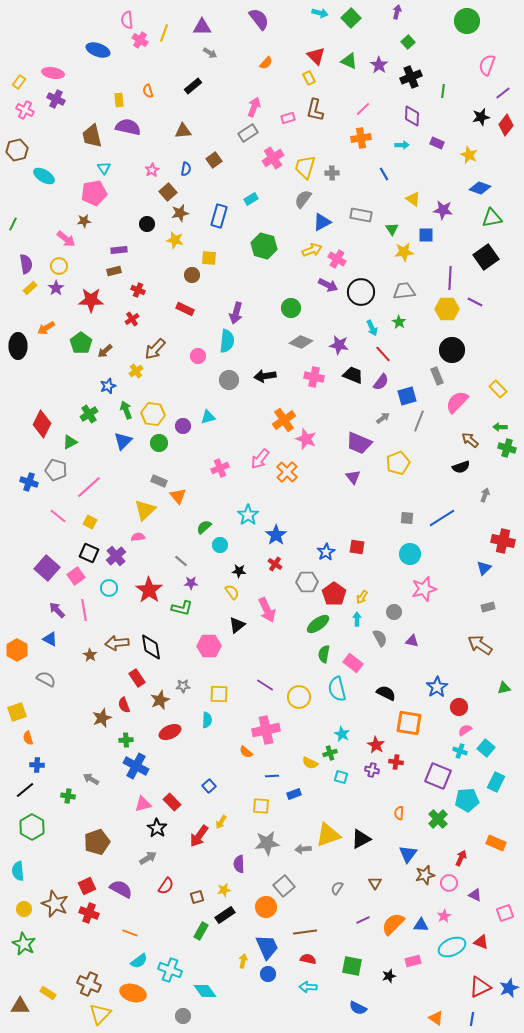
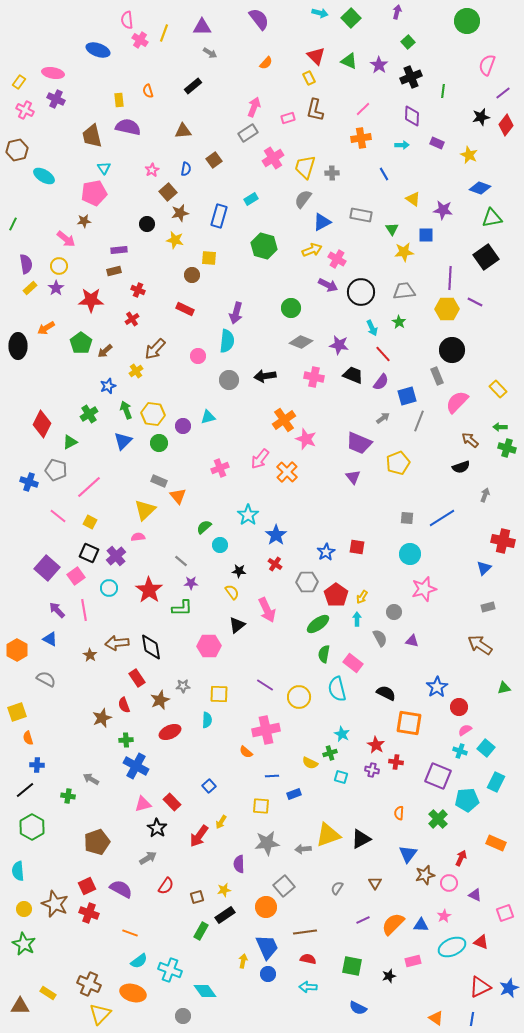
red pentagon at (334, 594): moved 2 px right, 1 px down
green L-shape at (182, 608): rotated 15 degrees counterclockwise
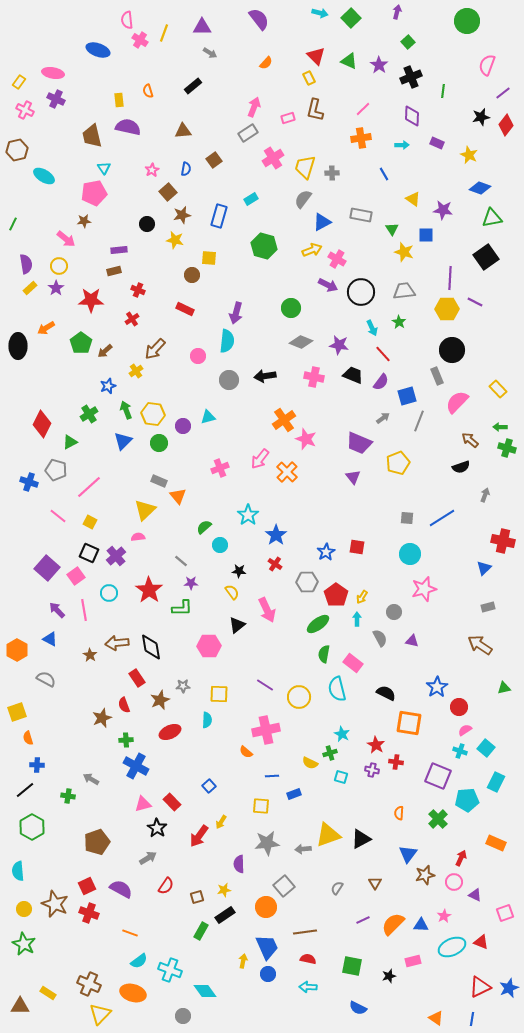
brown star at (180, 213): moved 2 px right, 2 px down
yellow star at (404, 252): rotated 24 degrees clockwise
cyan circle at (109, 588): moved 5 px down
pink circle at (449, 883): moved 5 px right, 1 px up
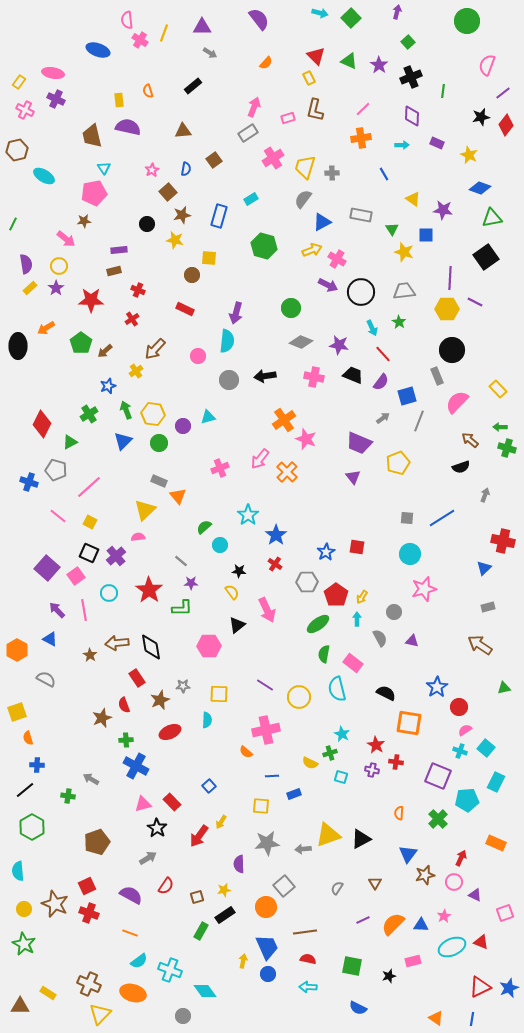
purple semicircle at (121, 889): moved 10 px right, 6 px down
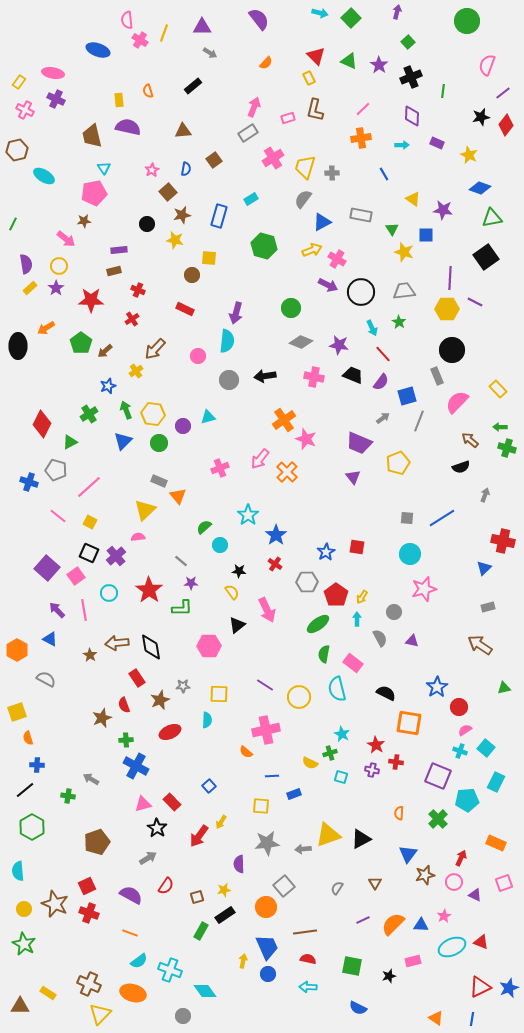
pink square at (505, 913): moved 1 px left, 30 px up
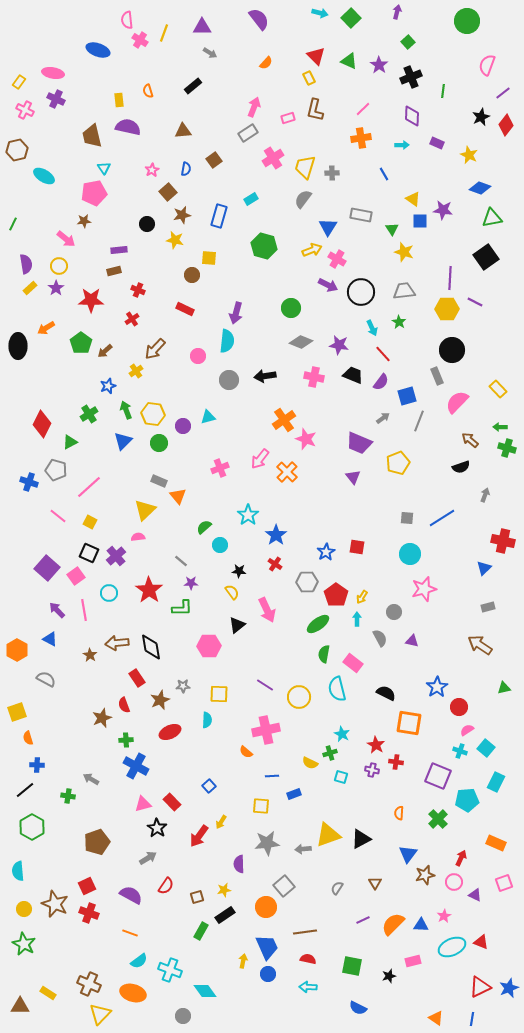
black star at (481, 117): rotated 12 degrees counterclockwise
blue triangle at (322, 222): moved 6 px right, 5 px down; rotated 30 degrees counterclockwise
blue square at (426, 235): moved 6 px left, 14 px up
pink semicircle at (465, 730): moved 2 px right
